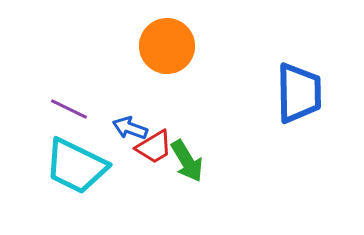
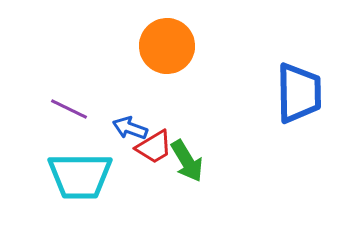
cyan trapezoid: moved 4 px right, 10 px down; rotated 26 degrees counterclockwise
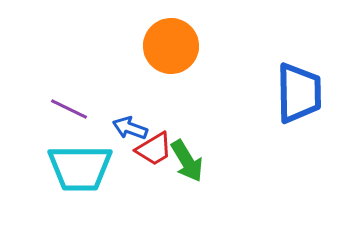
orange circle: moved 4 px right
red trapezoid: moved 2 px down
cyan trapezoid: moved 8 px up
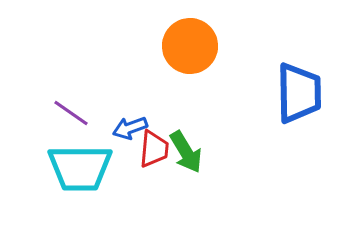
orange circle: moved 19 px right
purple line: moved 2 px right, 4 px down; rotated 9 degrees clockwise
blue arrow: rotated 40 degrees counterclockwise
red trapezoid: rotated 54 degrees counterclockwise
green arrow: moved 1 px left, 9 px up
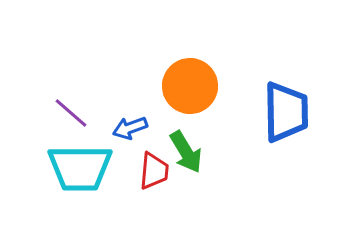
orange circle: moved 40 px down
blue trapezoid: moved 13 px left, 19 px down
purple line: rotated 6 degrees clockwise
red trapezoid: moved 22 px down
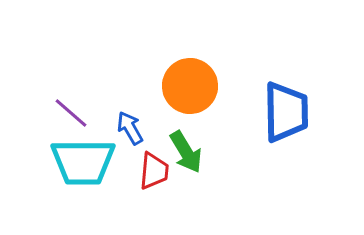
blue arrow: rotated 80 degrees clockwise
cyan trapezoid: moved 3 px right, 6 px up
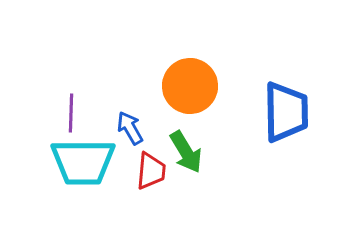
purple line: rotated 51 degrees clockwise
red trapezoid: moved 3 px left
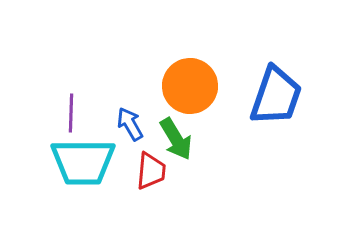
blue trapezoid: moved 10 px left, 16 px up; rotated 20 degrees clockwise
blue arrow: moved 4 px up
green arrow: moved 10 px left, 13 px up
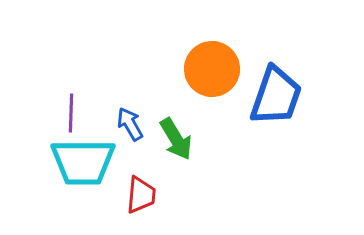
orange circle: moved 22 px right, 17 px up
red trapezoid: moved 10 px left, 24 px down
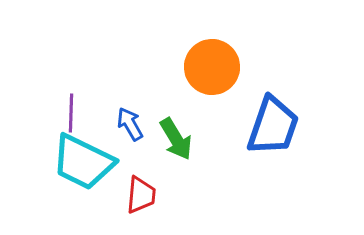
orange circle: moved 2 px up
blue trapezoid: moved 3 px left, 30 px down
cyan trapezoid: rotated 26 degrees clockwise
